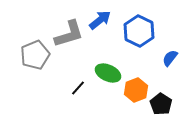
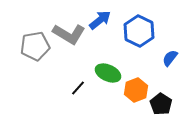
gray L-shape: rotated 48 degrees clockwise
gray pentagon: moved 9 px up; rotated 12 degrees clockwise
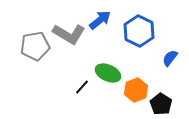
black line: moved 4 px right, 1 px up
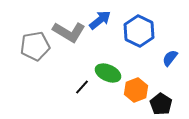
gray L-shape: moved 2 px up
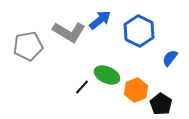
gray pentagon: moved 7 px left
green ellipse: moved 1 px left, 2 px down
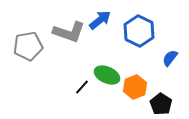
gray L-shape: rotated 12 degrees counterclockwise
orange hexagon: moved 1 px left, 3 px up
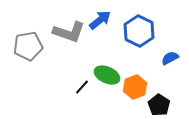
blue semicircle: rotated 24 degrees clockwise
black pentagon: moved 2 px left, 1 px down
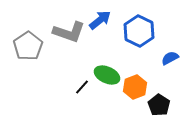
gray pentagon: rotated 24 degrees counterclockwise
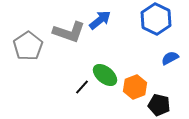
blue hexagon: moved 17 px right, 12 px up
green ellipse: moved 2 px left; rotated 15 degrees clockwise
black pentagon: rotated 20 degrees counterclockwise
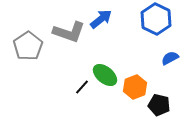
blue arrow: moved 1 px right, 1 px up
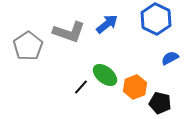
blue arrow: moved 6 px right, 5 px down
black line: moved 1 px left
black pentagon: moved 1 px right, 2 px up
